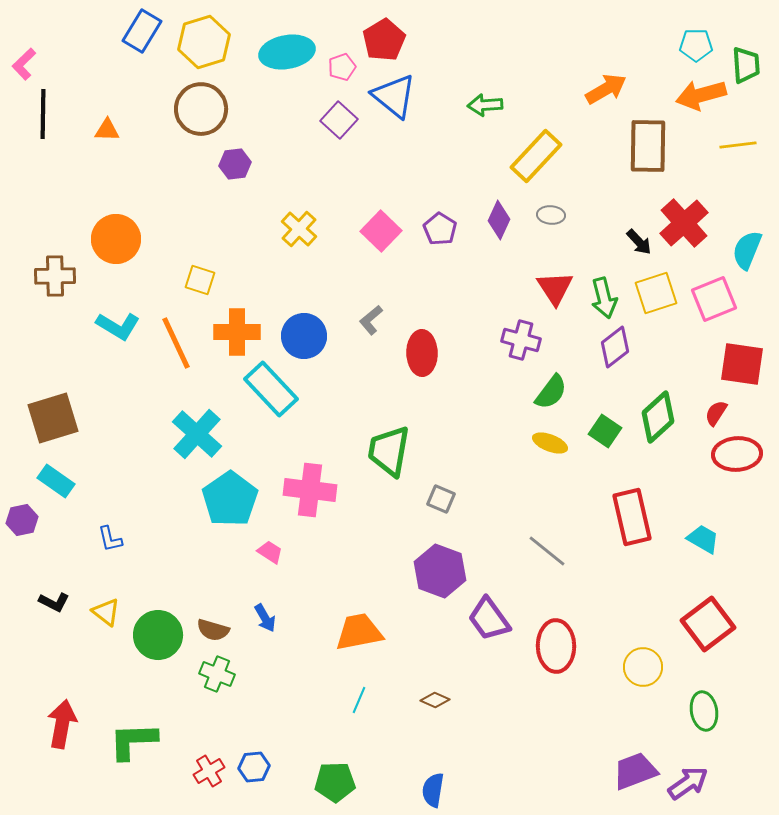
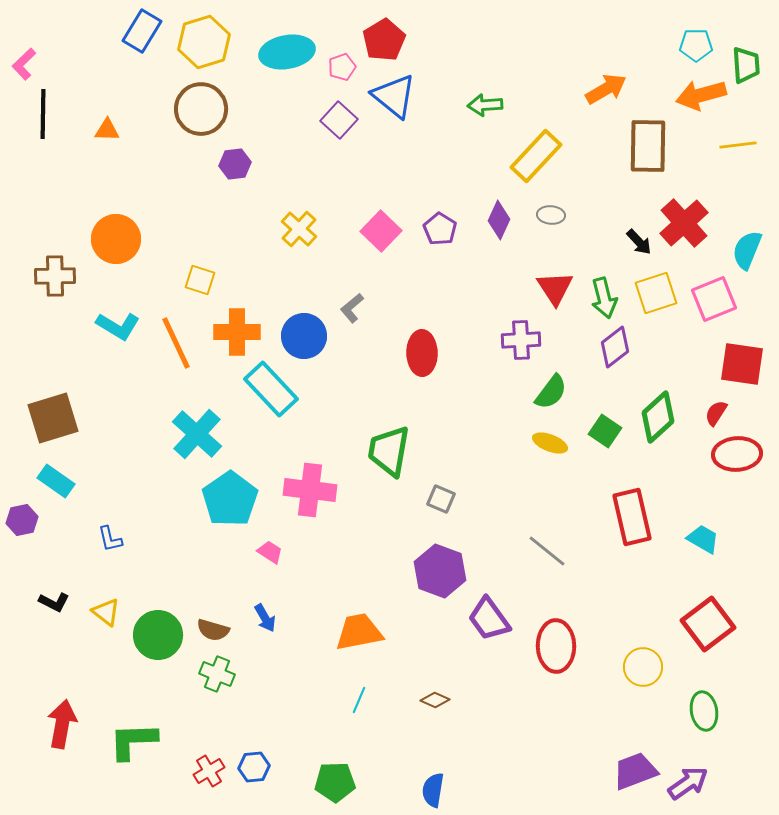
gray L-shape at (371, 320): moved 19 px left, 12 px up
purple cross at (521, 340): rotated 18 degrees counterclockwise
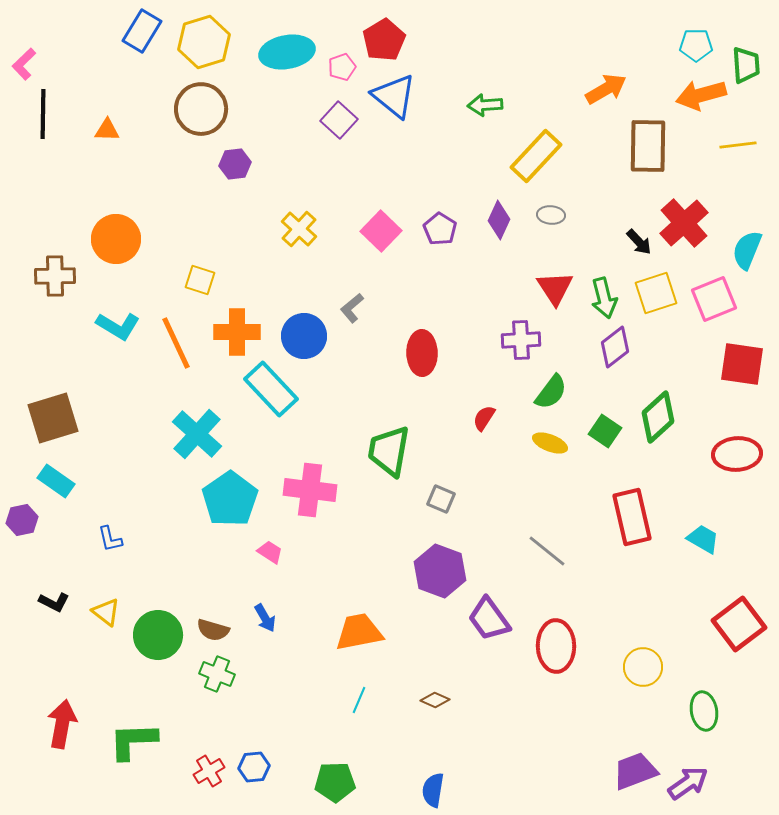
red semicircle at (716, 413): moved 232 px left, 5 px down
red square at (708, 624): moved 31 px right
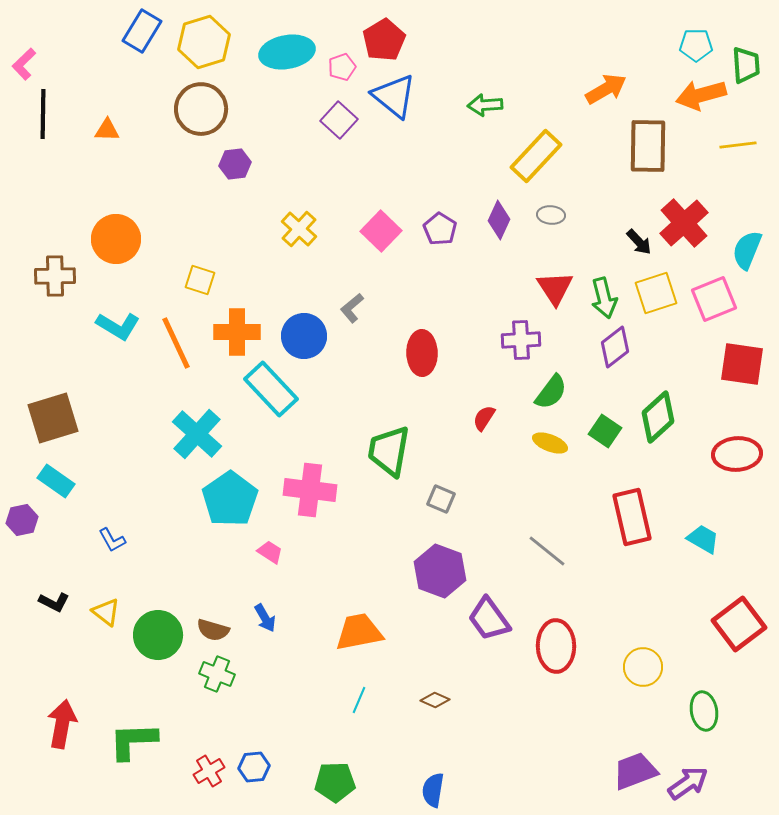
blue L-shape at (110, 539): moved 2 px right, 1 px down; rotated 16 degrees counterclockwise
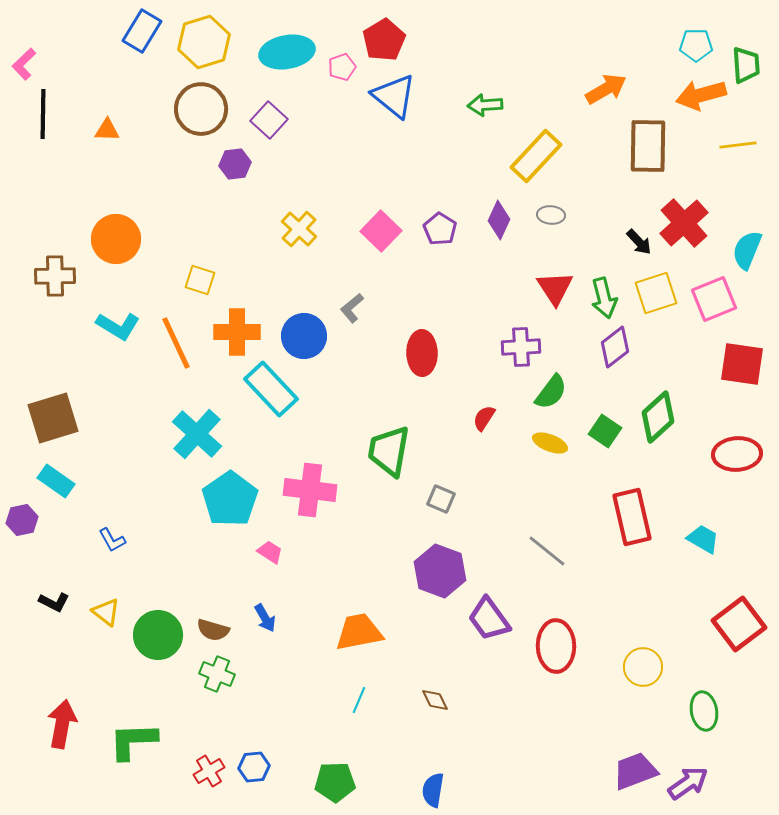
purple square at (339, 120): moved 70 px left
purple cross at (521, 340): moved 7 px down
brown diamond at (435, 700): rotated 40 degrees clockwise
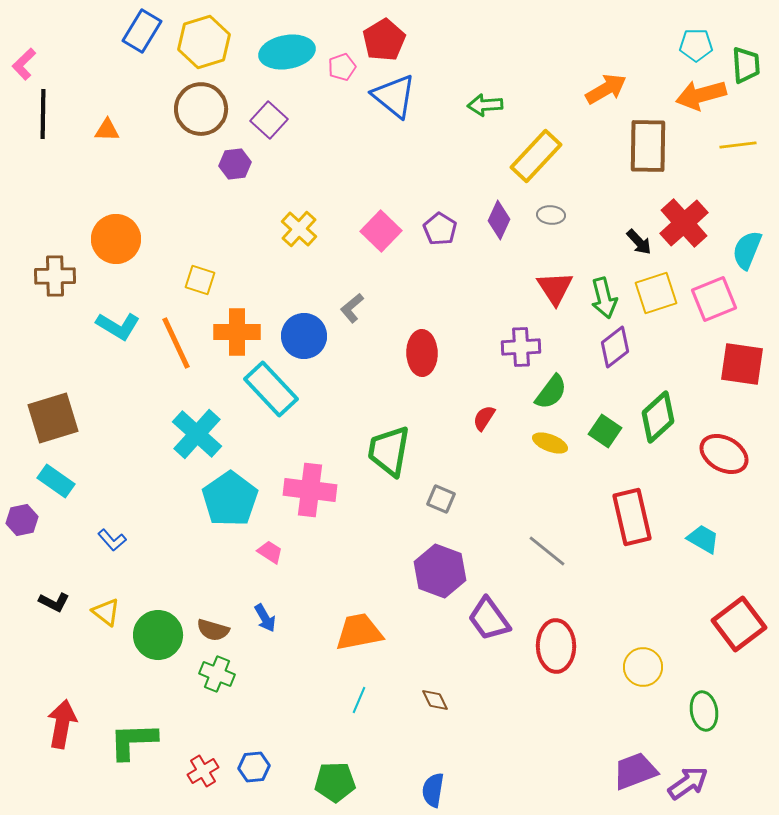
red ellipse at (737, 454): moved 13 px left; rotated 33 degrees clockwise
blue L-shape at (112, 540): rotated 12 degrees counterclockwise
red cross at (209, 771): moved 6 px left
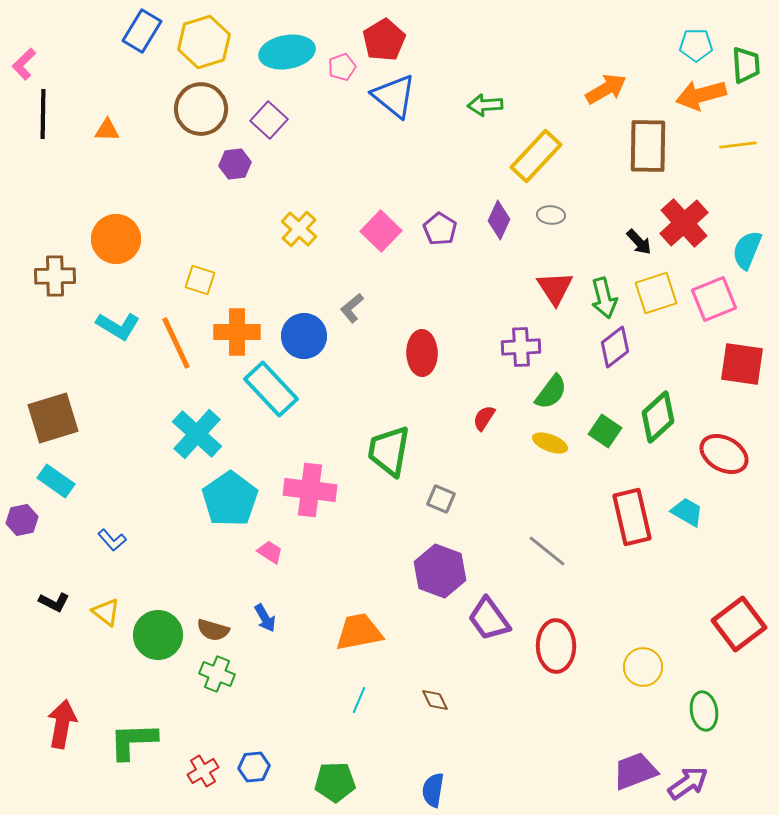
cyan trapezoid at (703, 539): moved 16 px left, 27 px up
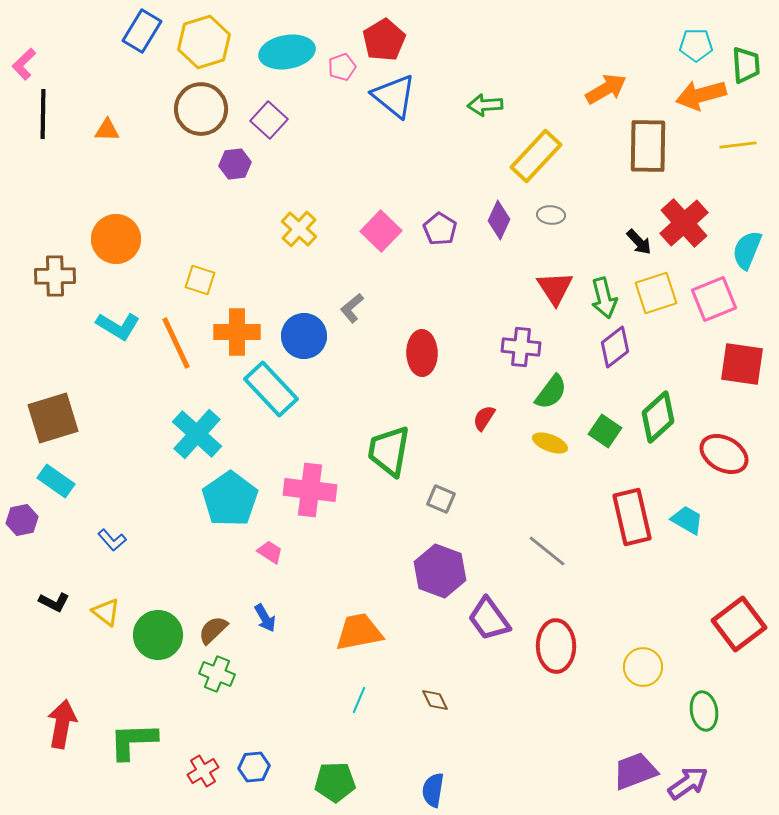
purple cross at (521, 347): rotated 9 degrees clockwise
cyan trapezoid at (687, 512): moved 8 px down
brown semicircle at (213, 630): rotated 120 degrees clockwise
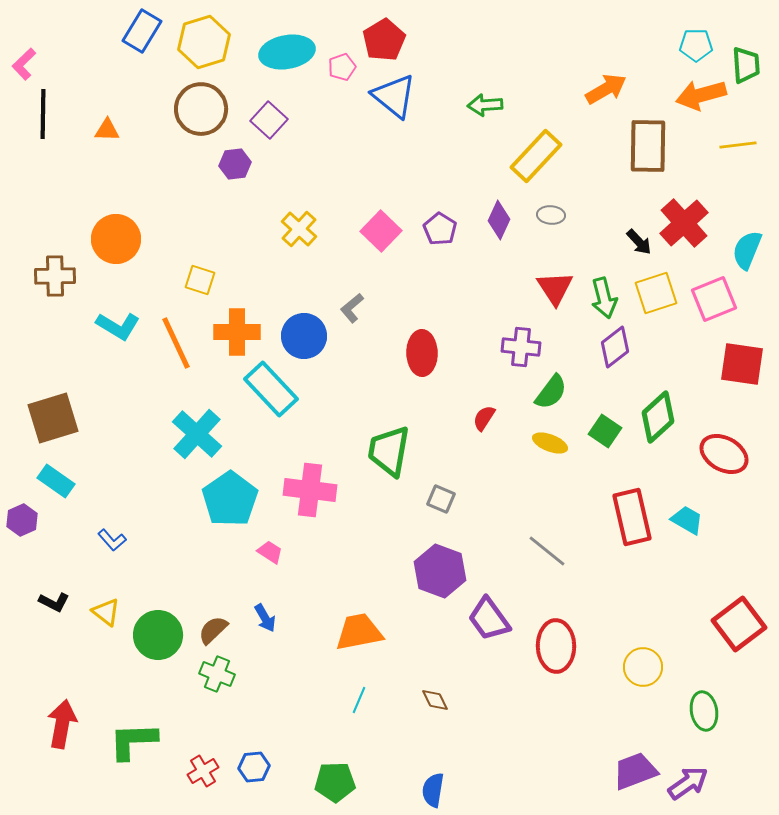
purple hexagon at (22, 520): rotated 12 degrees counterclockwise
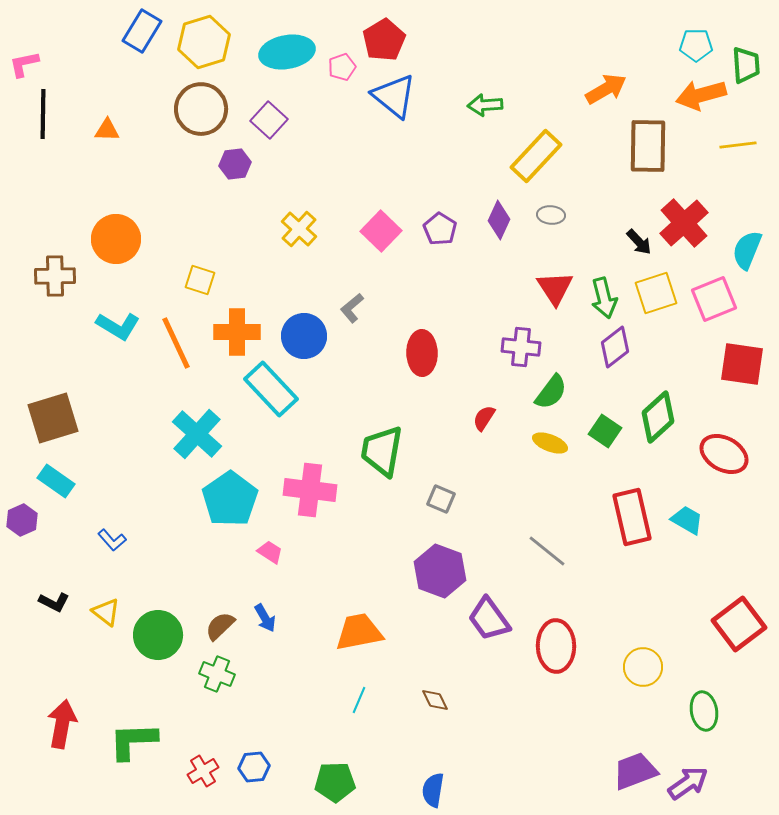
pink L-shape at (24, 64): rotated 32 degrees clockwise
green trapezoid at (389, 451): moved 7 px left
brown semicircle at (213, 630): moved 7 px right, 4 px up
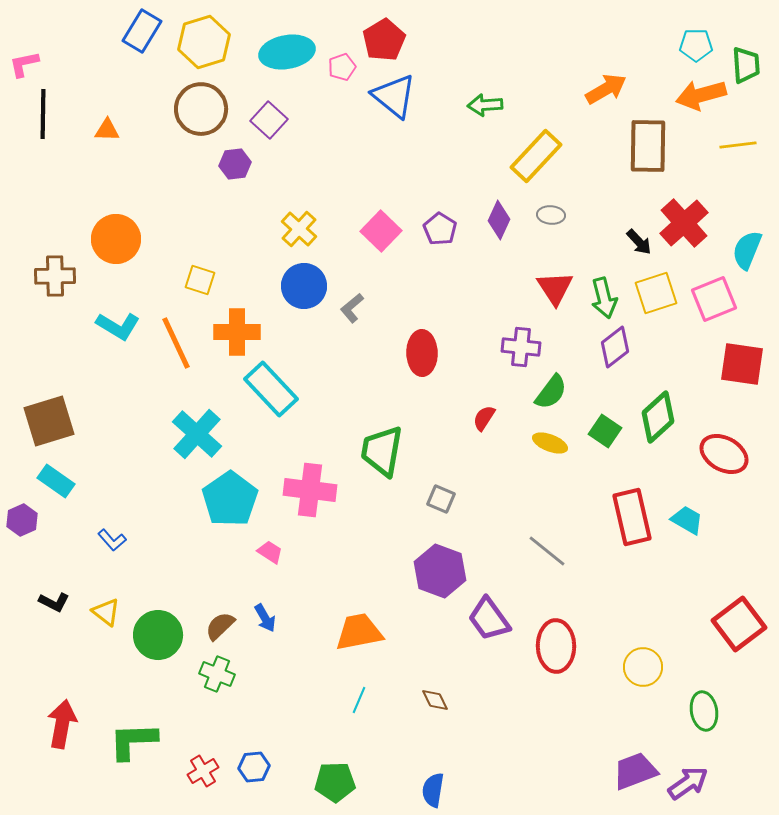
blue circle at (304, 336): moved 50 px up
brown square at (53, 418): moved 4 px left, 3 px down
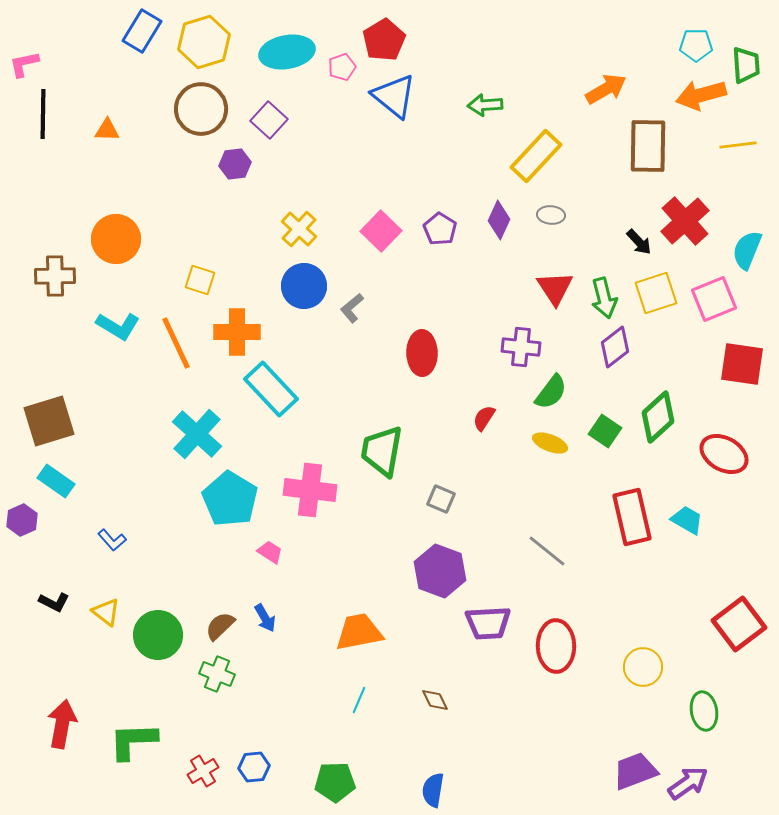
red cross at (684, 223): moved 1 px right, 2 px up
cyan pentagon at (230, 499): rotated 6 degrees counterclockwise
purple trapezoid at (489, 619): moved 1 px left, 4 px down; rotated 57 degrees counterclockwise
